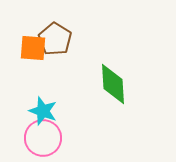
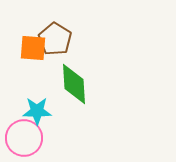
green diamond: moved 39 px left
cyan star: moved 6 px left; rotated 20 degrees counterclockwise
pink circle: moved 19 px left
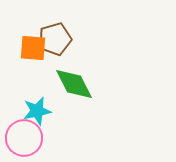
brown pentagon: rotated 24 degrees clockwise
green diamond: rotated 24 degrees counterclockwise
cyan star: rotated 12 degrees counterclockwise
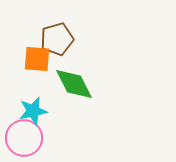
brown pentagon: moved 2 px right
orange square: moved 4 px right, 11 px down
cyan star: moved 4 px left
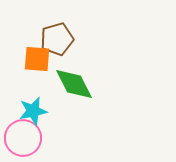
pink circle: moved 1 px left
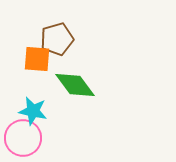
green diamond: moved 1 px right, 1 px down; rotated 9 degrees counterclockwise
cyan star: rotated 24 degrees clockwise
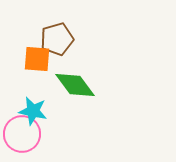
pink circle: moved 1 px left, 4 px up
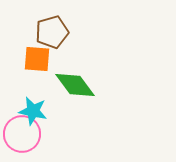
brown pentagon: moved 5 px left, 7 px up
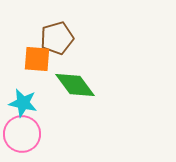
brown pentagon: moved 5 px right, 6 px down
cyan star: moved 10 px left, 8 px up
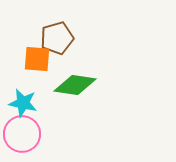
green diamond: rotated 45 degrees counterclockwise
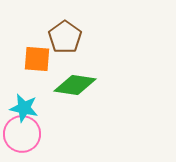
brown pentagon: moved 8 px right, 1 px up; rotated 20 degrees counterclockwise
cyan star: moved 1 px right, 5 px down
